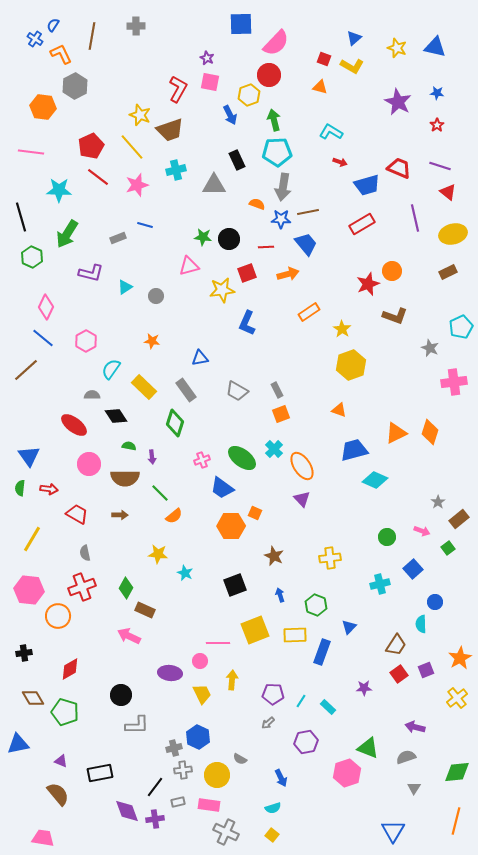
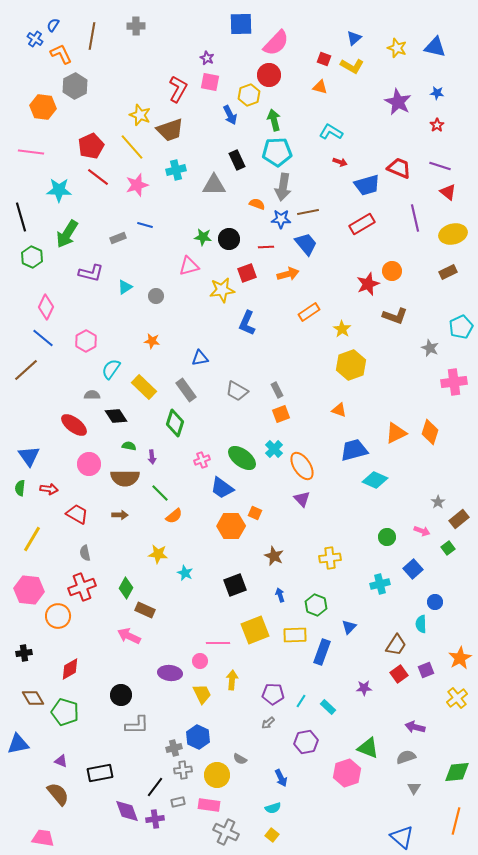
blue triangle at (393, 831): moved 9 px right, 6 px down; rotated 20 degrees counterclockwise
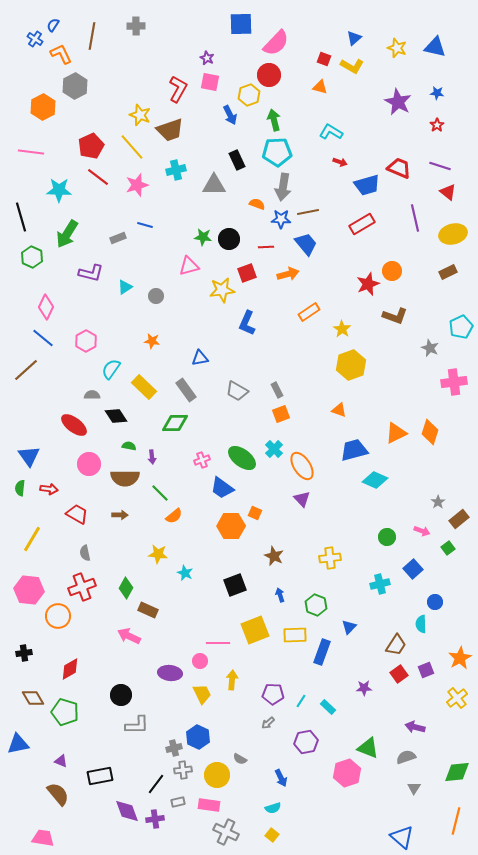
orange hexagon at (43, 107): rotated 25 degrees clockwise
green diamond at (175, 423): rotated 72 degrees clockwise
brown rectangle at (145, 610): moved 3 px right
black rectangle at (100, 773): moved 3 px down
black line at (155, 787): moved 1 px right, 3 px up
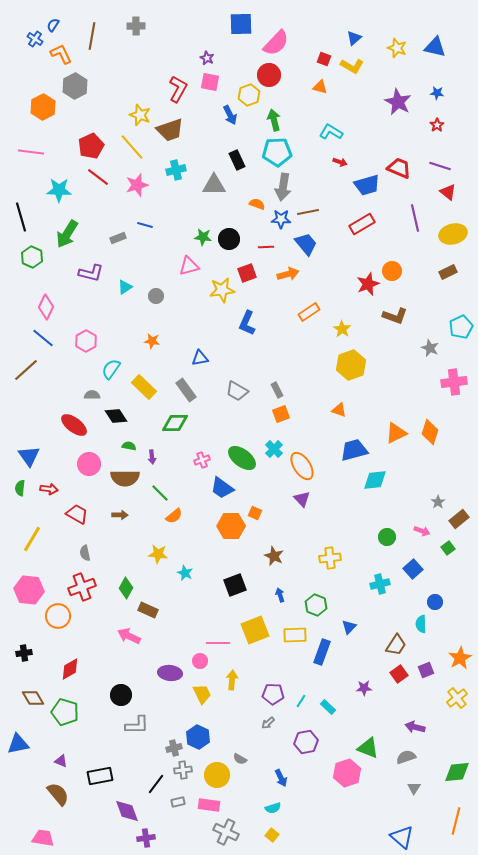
cyan diamond at (375, 480): rotated 30 degrees counterclockwise
purple cross at (155, 819): moved 9 px left, 19 px down
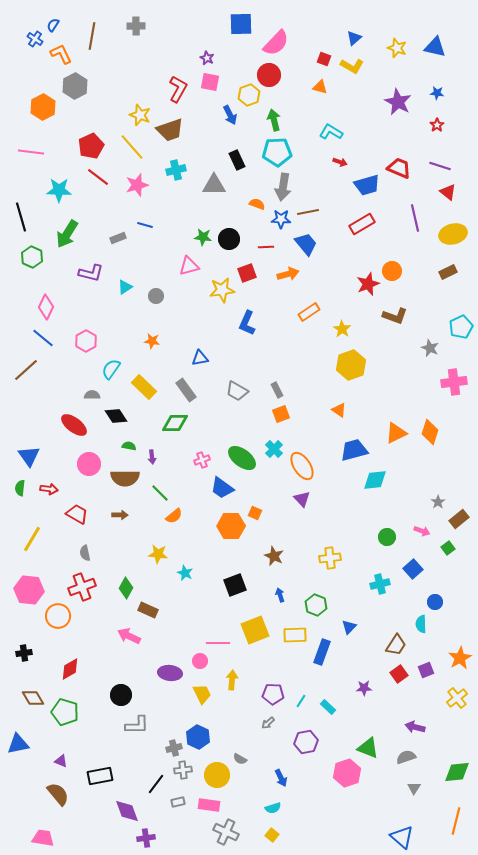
orange triangle at (339, 410): rotated 14 degrees clockwise
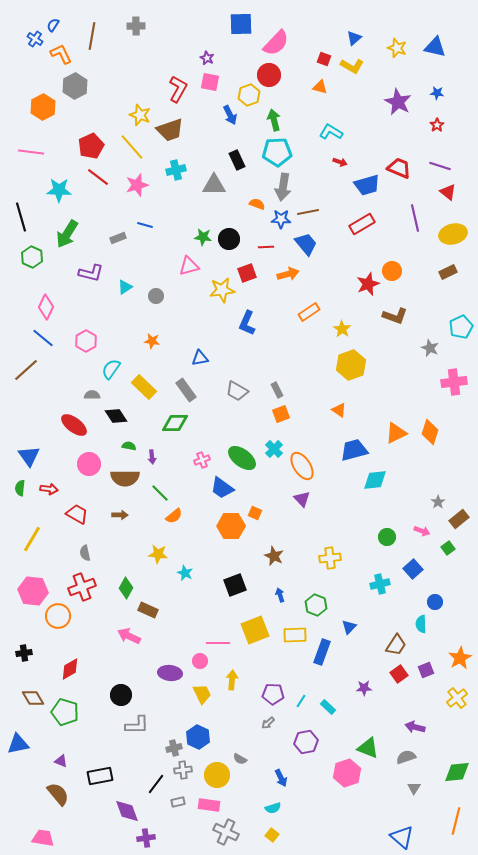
pink hexagon at (29, 590): moved 4 px right, 1 px down
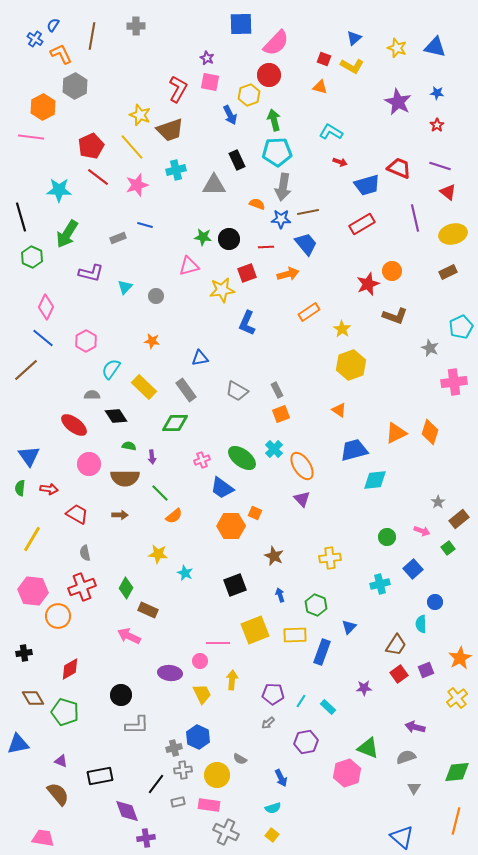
pink line at (31, 152): moved 15 px up
cyan triangle at (125, 287): rotated 14 degrees counterclockwise
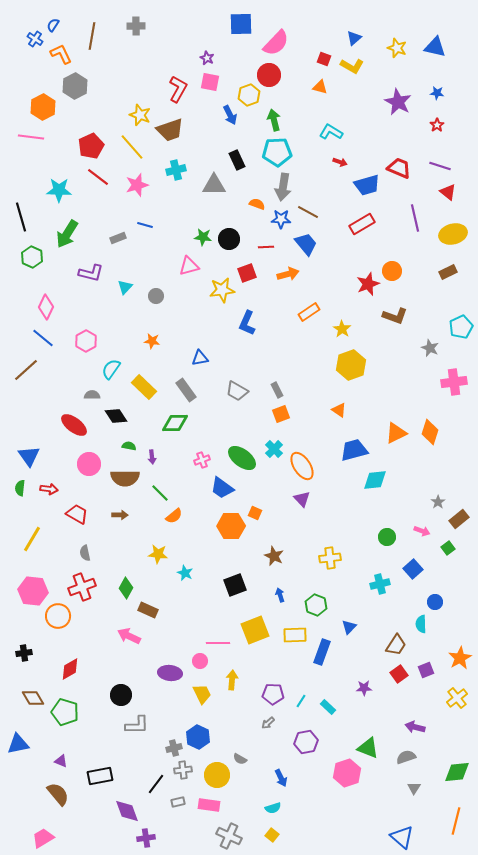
brown line at (308, 212): rotated 40 degrees clockwise
gray cross at (226, 832): moved 3 px right, 4 px down
pink trapezoid at (43, 838): rotated 40 degrees counterclockwise
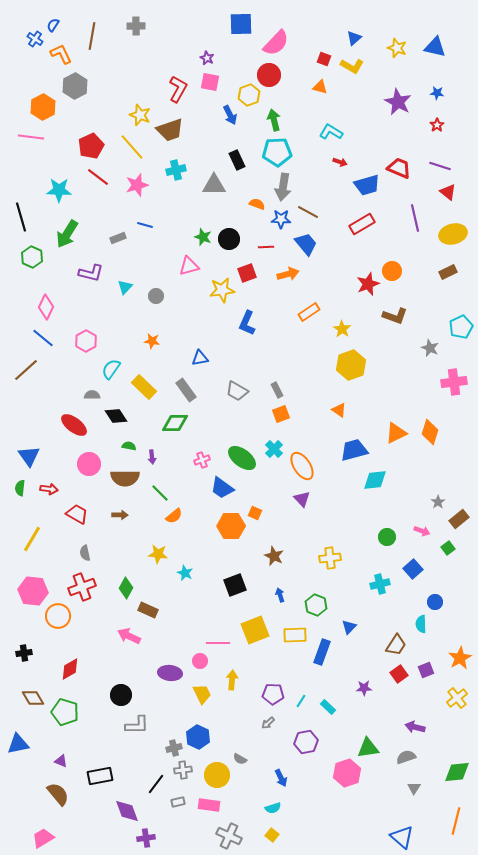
green star at (203, 237): rotated 12 degrees clockwise
green triangle at (368, 748): rotated 30 degrees counterclockwise
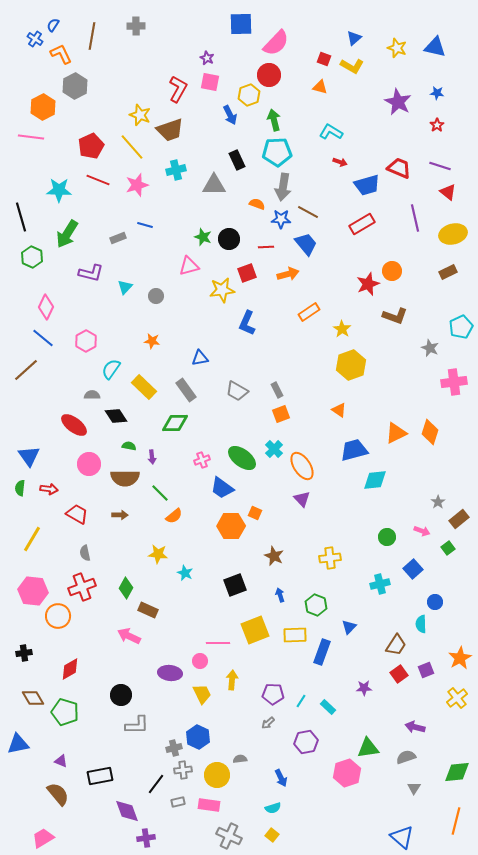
red line at (98, 177): moved 3 px down; rotated 15 degrees counterclockwise
gray semicircle at (240, 759): rotated 144 degrees clockwise
